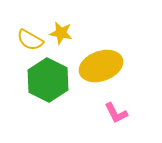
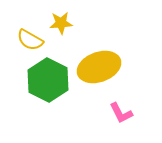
yellow star: moved 10 px up; rotated 15 degrees counterclockwise
yellow ellipse: moved 2 px left, 1 px down
pink L-shape: moved 5 px right
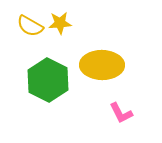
yellow star: moved 1 px left
yellow semicircle: moved 14 px up
yellow ellipse: moved 3 px right, 2 px up; rotated 21 degrees clockwise
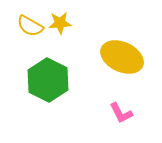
yellow ellipse: moved 20 px right, 8 px up; rotated 24 degrees clockwise
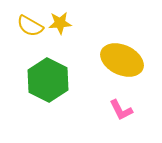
yellow ellipse: moved 3 px down
pink L-shape: moved 3 px up
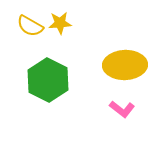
yellow ellipse: moved 3 px right, 5 px down; rotated 27 degrees counterclockwise
pink L-shape: moved 1 px right, 1 px up; rotated 25 degrees counterclockwise
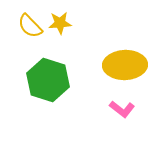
yellow semicircle: rotated 16 degrees clockwise
green hexagon: rotated 9 degrees counterclockwise
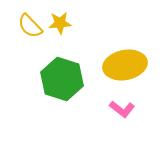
yellow ellipse: rotated 9 degrees counterclockwise
green hexagon: moved 14 px right, 1 px up
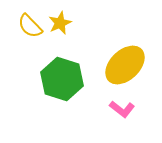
yellow star: rotated 20 degrees counterclockwise
yellow ellipse: rotated 33 degrees counterclockwise
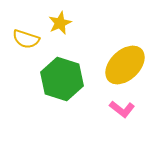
yellow semicircle: moved 4 px left, 13 px down; rotated 28 degrees counterclockwise
